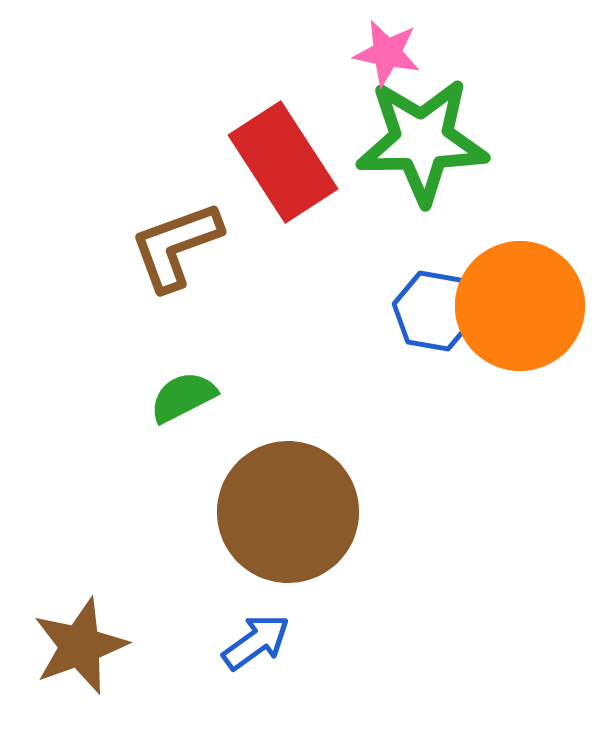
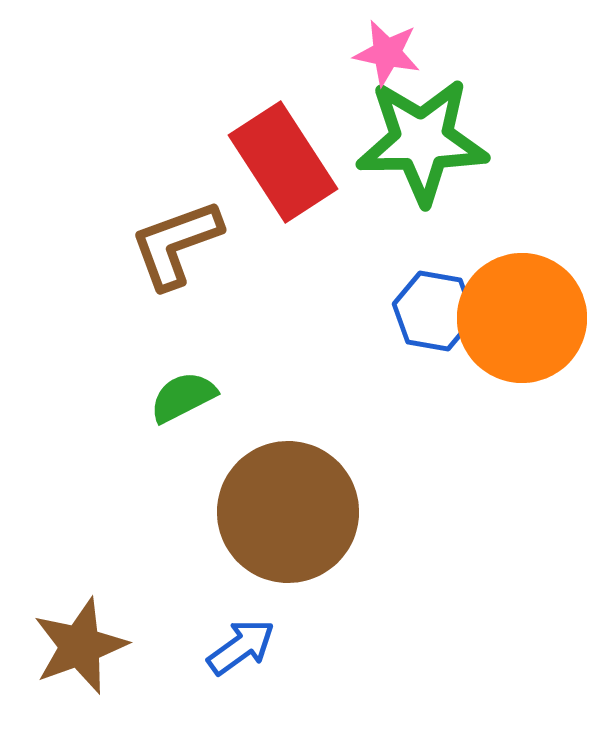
brown L-shape: moved 2 px up
orange circle: moved 2 px right, 12 px down
blue arrow: moved 15 px left, 5 px down
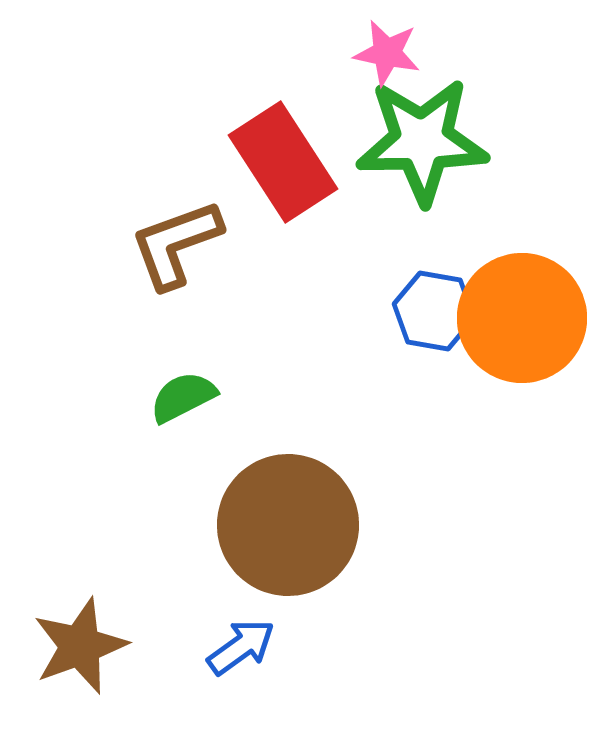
brown circle: moved 13 px down
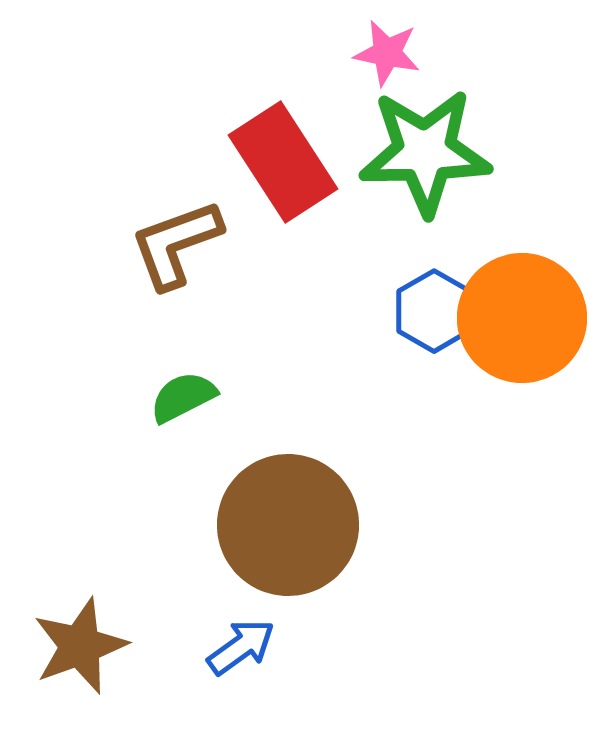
green star: moved 3 px right, 11 px down
blue hexagon: rotated 20 degrees clockwise
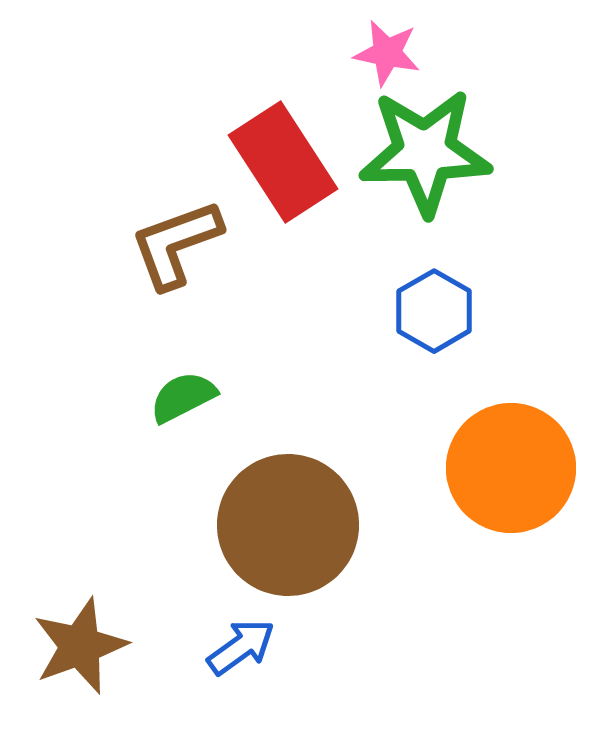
orange circle: moved 11 px left, 150 px down
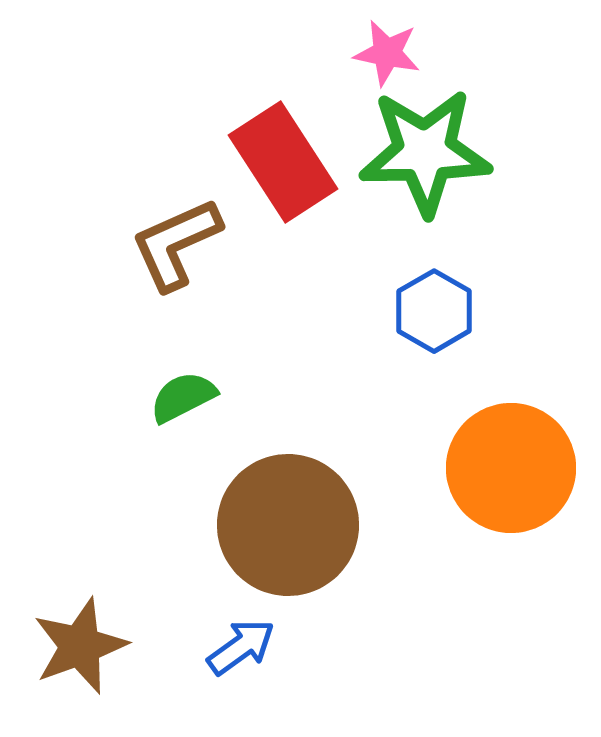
brown L-shape: rotated 4 degrees counterclockwise
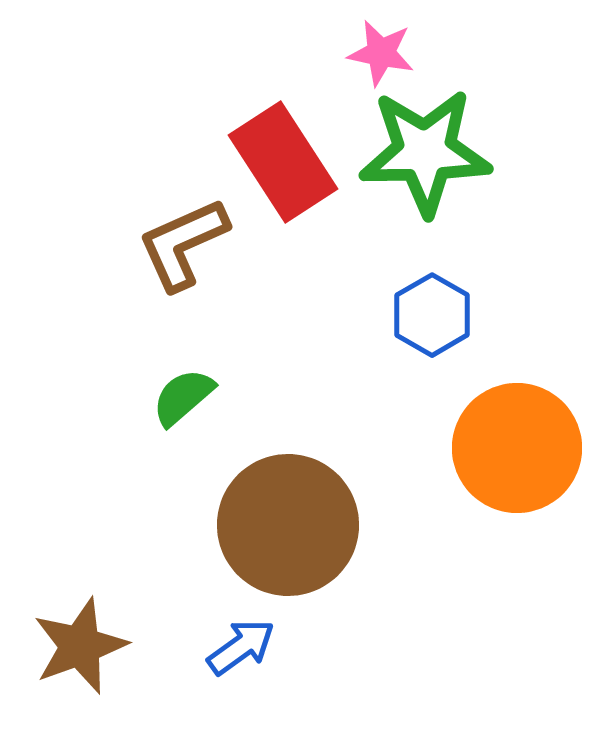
pink star: moved 6 px left
brown L-shape: moved 7 px right
blue hexagon: moved 2 px left, 4 px down
green semicircle: rotated 14 degrees counterclockwise
orange circle: moved 6 px right, 20 px up
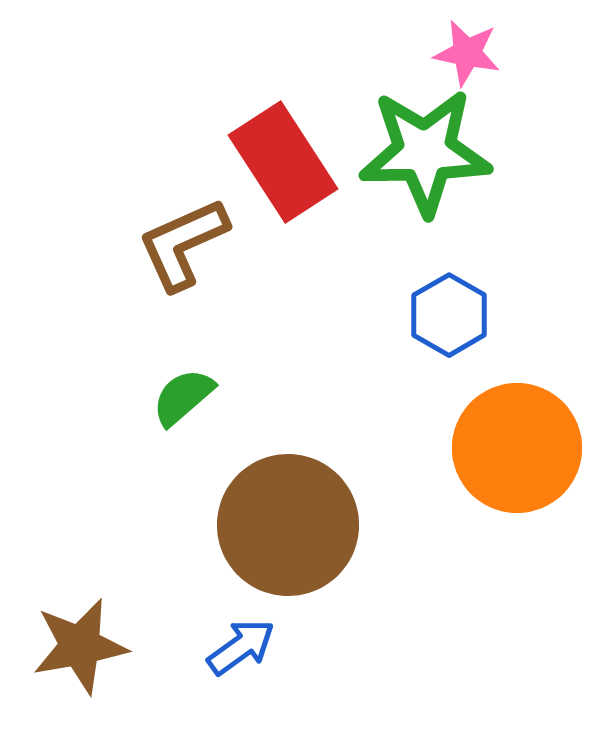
pink star: moved 86 px right
blue hexagon: moved 17 px right
brown star: rotated 10 degrees clockwise
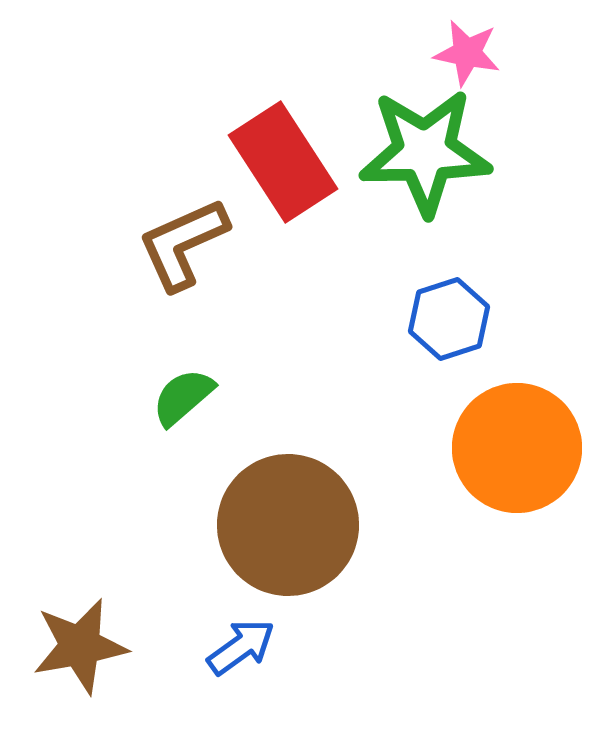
blue hexagon: moved 4 px down; rotated 12 degrees clockwise
